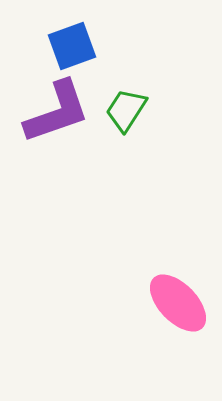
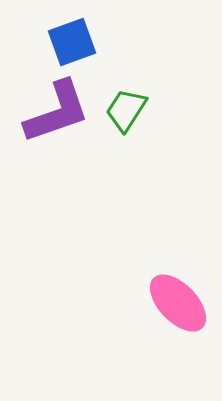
blue square: moved 4 px up
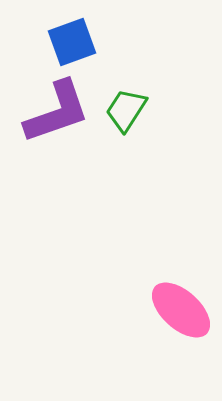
pink ellipse: moved 3 px right, 7 px down; rotated 4 degrees counterclockwise
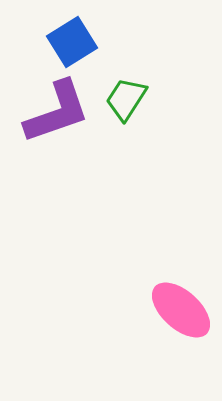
blue square: rotated 12 degrees counterclockwise
green trapezoid: moved 11 px up
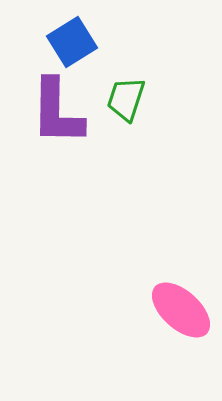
green trapezoid: rotated 15 degrees counterclockwise
purple L-shape: rotated 110 degrees clockwise
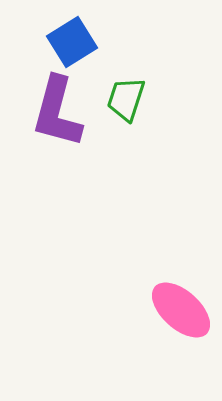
purple L-shape: rotated 14 degrees clockwise
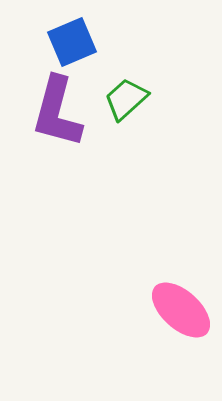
blue square: rotated 9 degrees clockwise
green trapezoid: rotated 30 degrees clockwise
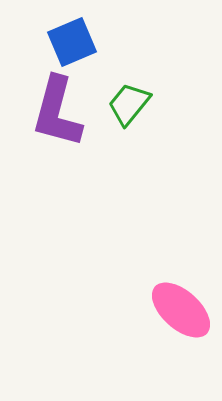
green trapezoid: moved 3 px right, 5 px down; rotated 9 degrees counterclockwise
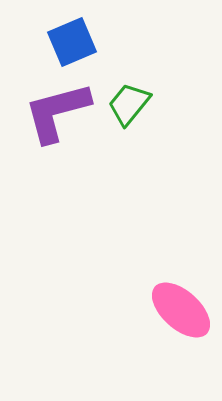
purple L-shape: rotated 60 degrees clockwise
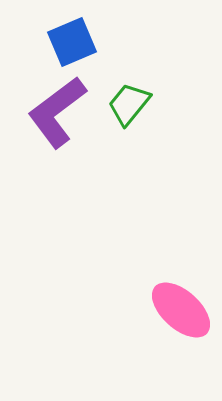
purple L-shape: rotated 22 degrees counterclockwise
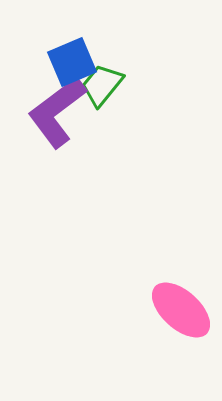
blue square: moved 20 px down
green trapezoid: moved 27 px left, 19 px up
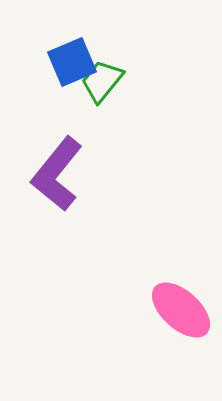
green trapezoid: moved 4 px up
purple L-shape: moved 62 px down; rotated 14 degrees counterclockwise
